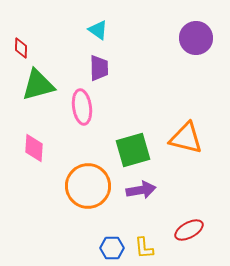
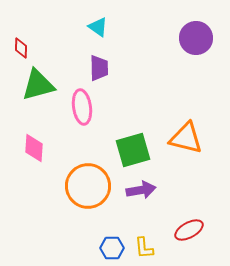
cyan triangle: moved 3 px up
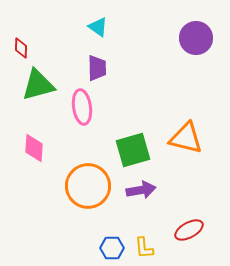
purple trapezoid: moved 2 px left
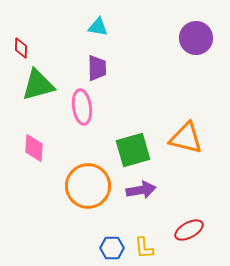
cyan triangle: rotated 25 degrees counterclockwise
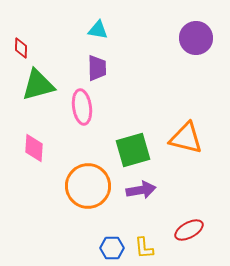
cyan triangle: moved 3 px down
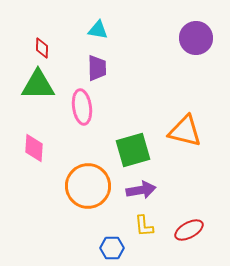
red diamond: moved 21 px right
green triangle: rotated 15 degrees clockwise
orange triangle: moved 1 px left, 7 px up
yellow L-shape: moved 22 px up
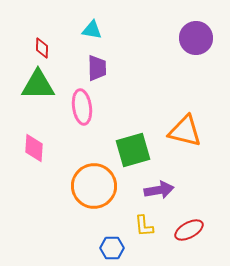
cyan triangle: moved 6 px left
orange circle: moved 6 px right
purple arrow: moved 18 px right
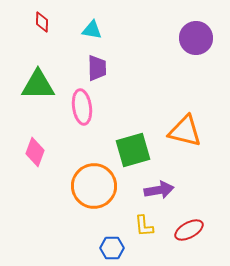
red diamond: moved 26 px up
pink diamond: moved 1 px right, 4 px down; rotated 16 degrees clockwise
